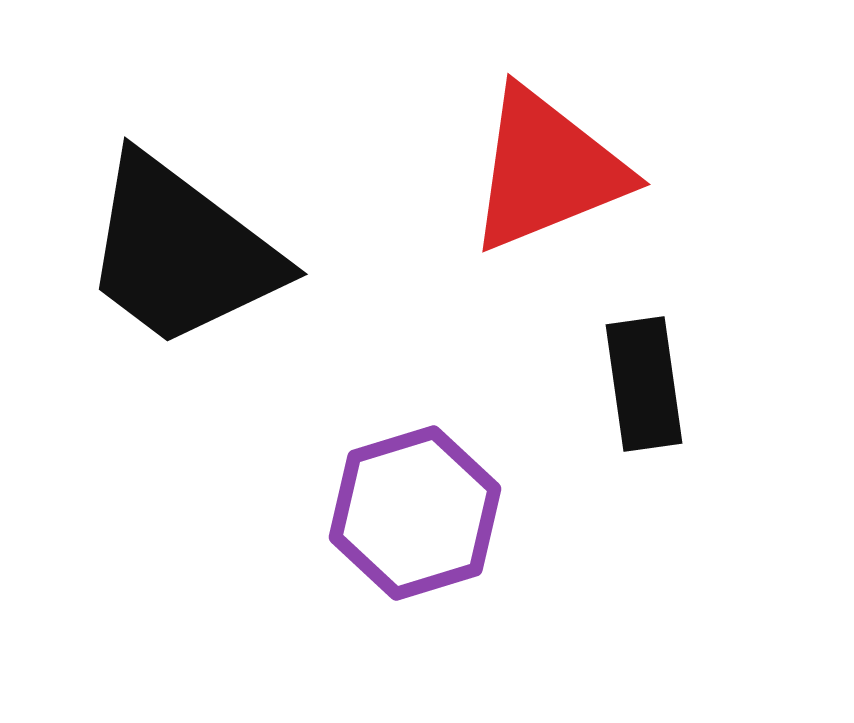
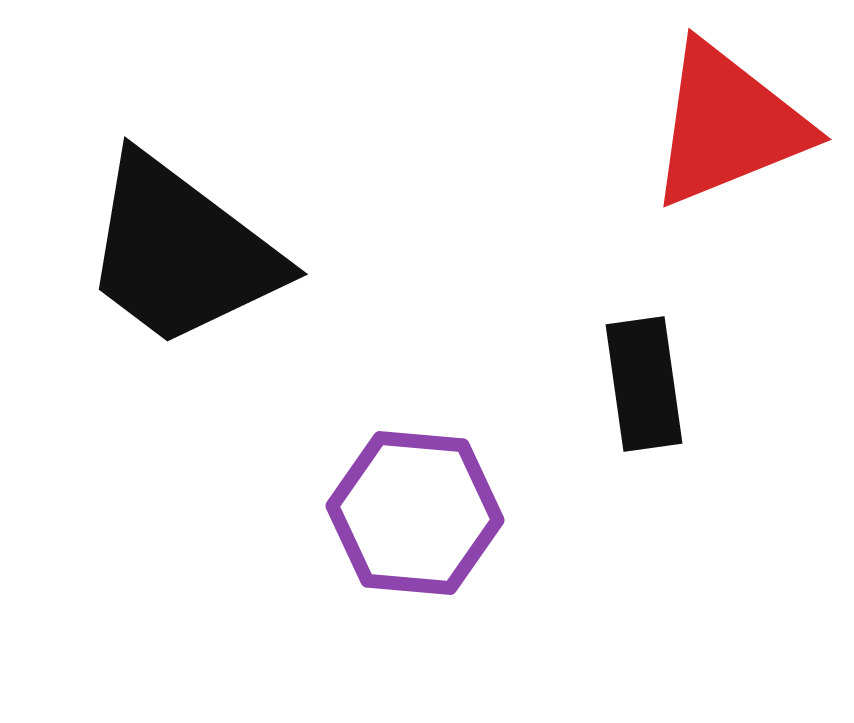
red triangle: moved 181 px right, 45 px up
purple hexagon: rotated 22 degrees clockwise
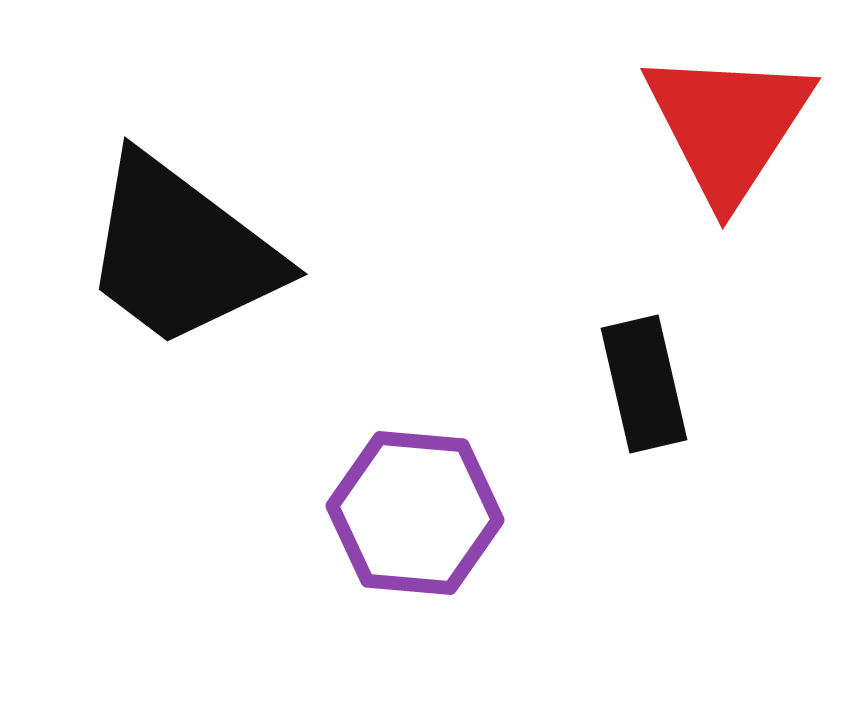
red triangle: rotated 35 degrees counterclockwise
black rectangle: rotated 5 degrees counterclockwise
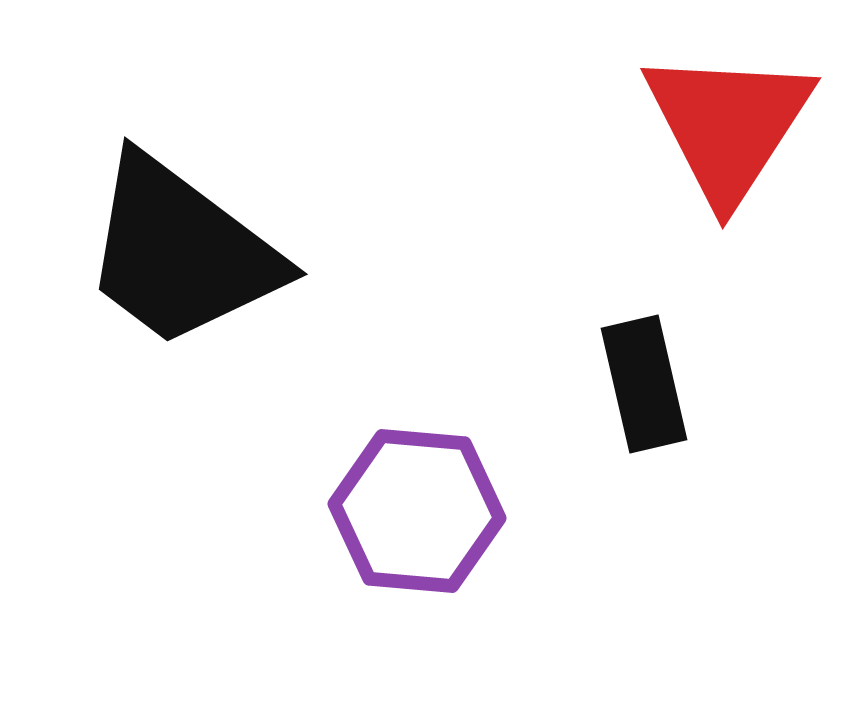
purple hexagon: moved 2 px right, 2 px up
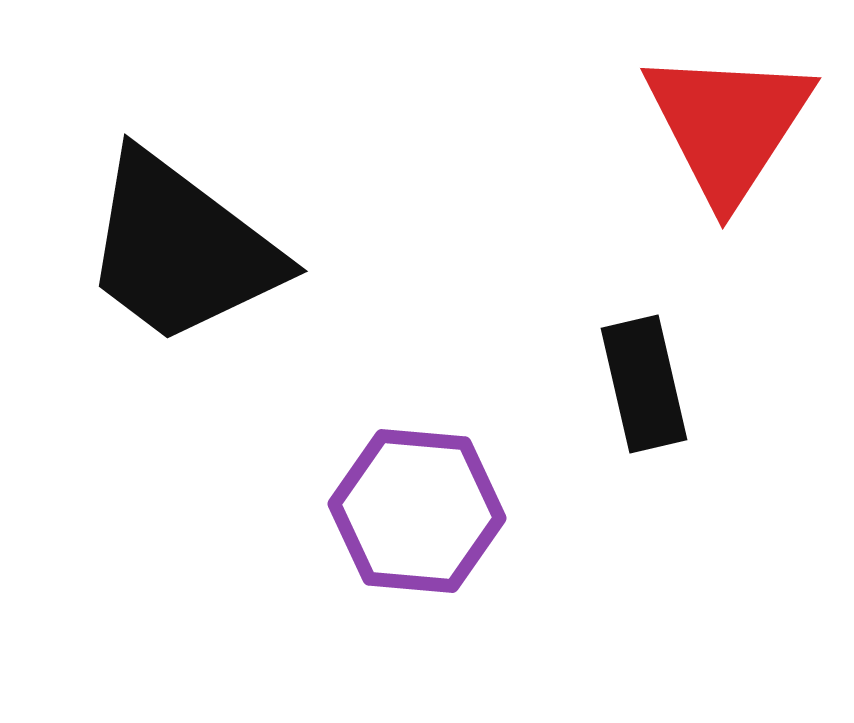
black trapezoid: moved 3 px up
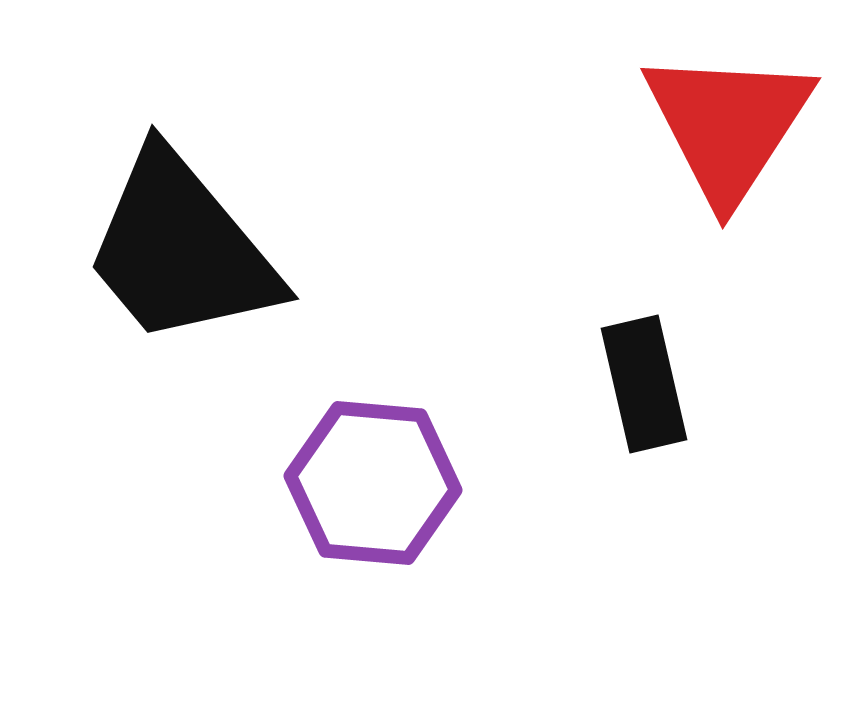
black trapezoid: rotated 13 degrees clockwise
purple hexagon: moved 44 px left, 28 px up
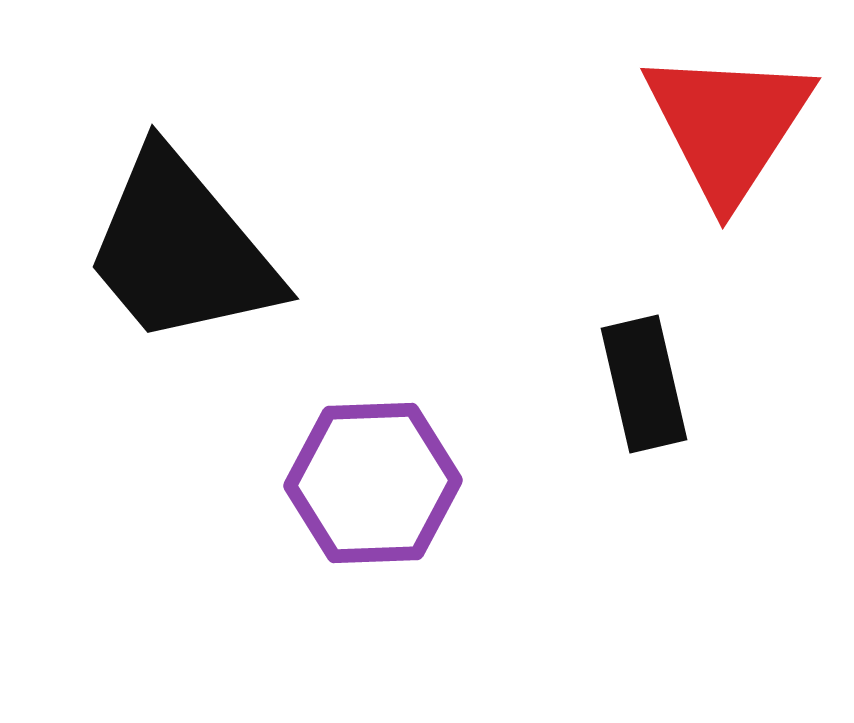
purple hexagon: rotated 7 degrees counterclockwise
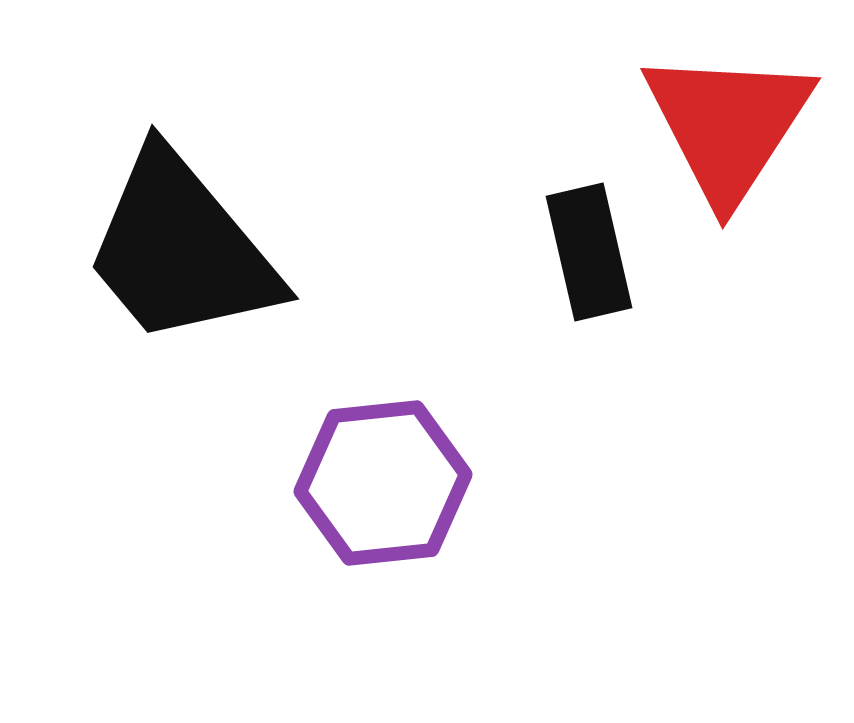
black rectangle: moved 55 px left, 132 px up
purple hexagon: moved 10 px right; rotated 4 degrees counterclockwise
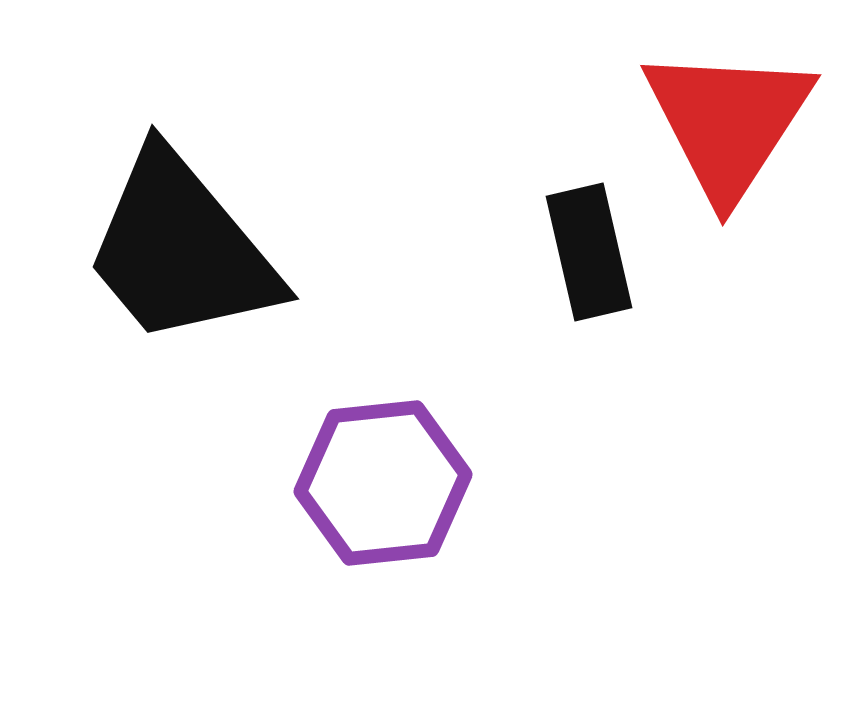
red triangle: moved 3 px up
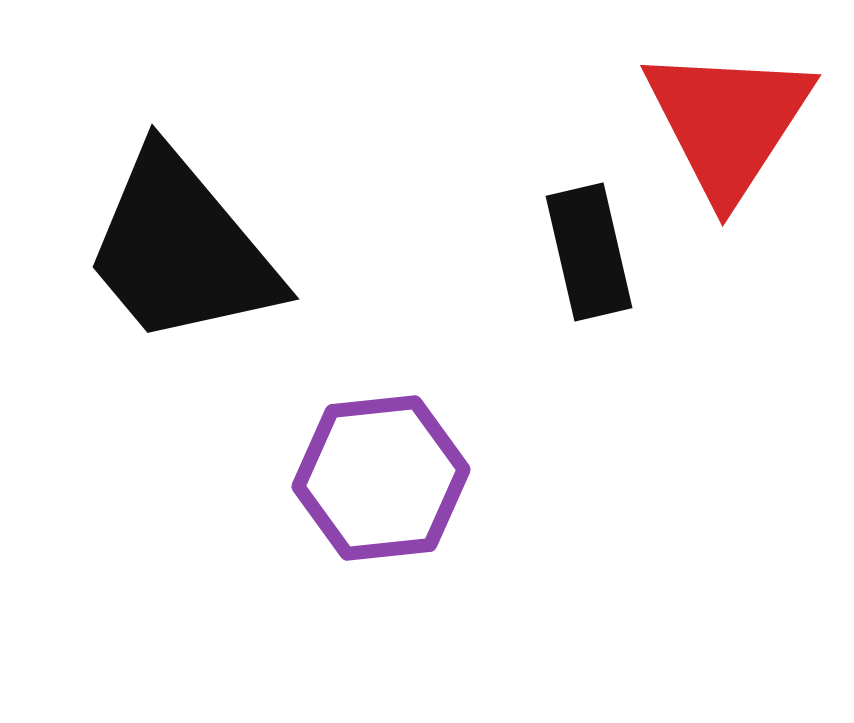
purple hexagon: moved 2 px left, 5 px up
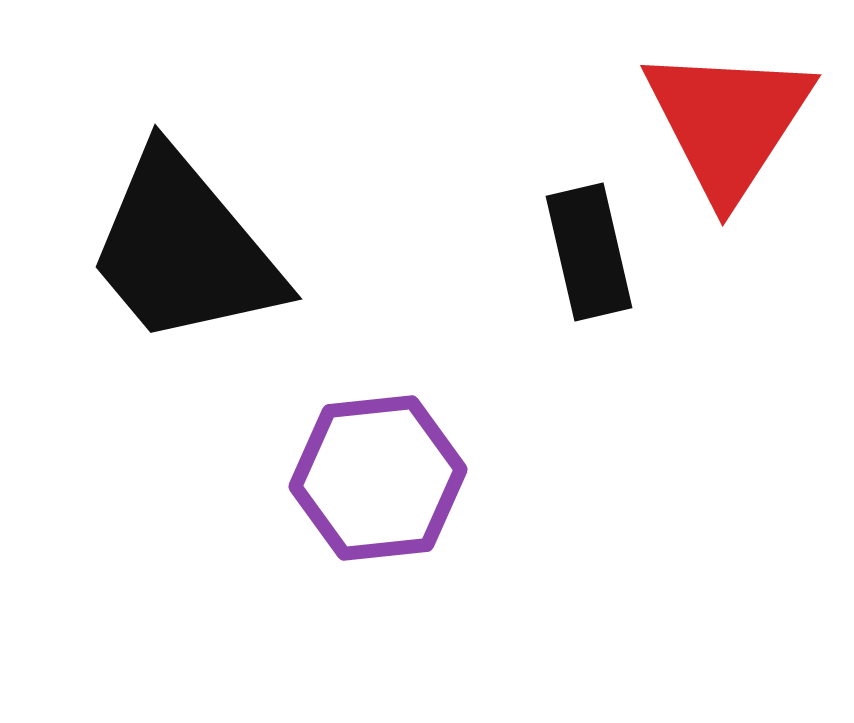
black trapezoid: moved 3 px right
purple hexagon: moved 3 px left
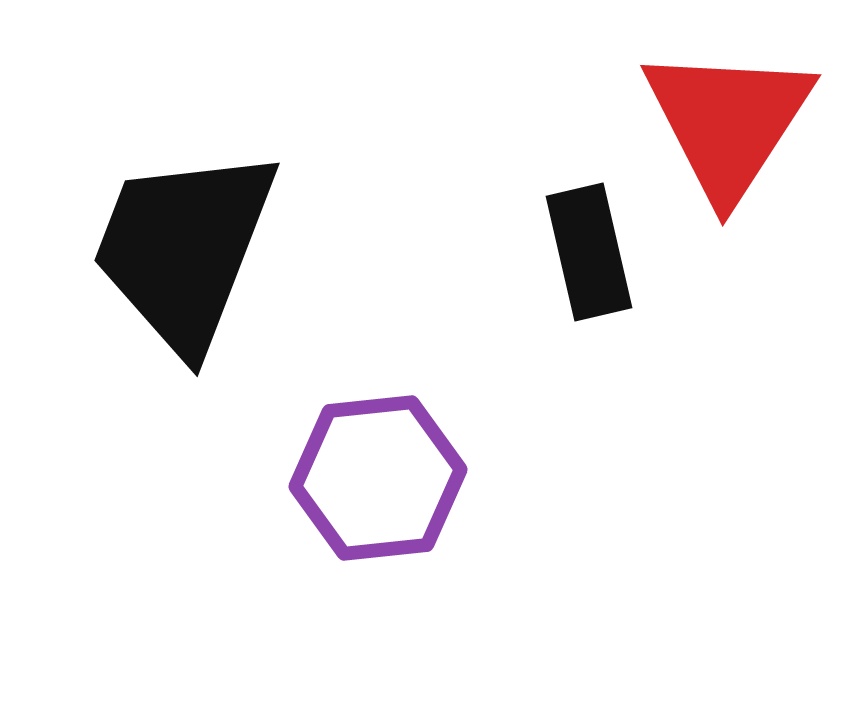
black trapezoid: rotated 61 degrees clockwise
